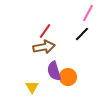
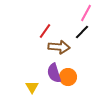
pink line: moved 2 px left
black line: moved 2 px up
brown arrow: moved 15 px right; rotated 15 degrees clockwise
purple semicircle: moved 2 px down
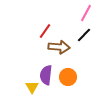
black line: moved 2 px right, 3 px down
purple semicircle: moved 8 px left, 2 px down; rotated 24 degrees clockwise
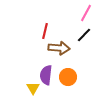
red line: rotated 21 degrees counterclockwise
brown arrow: moved 1 px down
yellow triangle: moved 1 px right, 1 px down
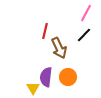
brown arrow: rotated 60 degrees clockwise
purple semicircle: moved 2 px down
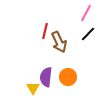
black line: moved 4 px right, 1 px up
brown arrow: moved 6 px up
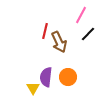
pink line: moved 5 px left, 2 px down
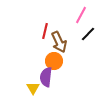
orange circle: moved 14 px left, 16 px up
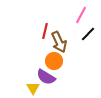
purple semicircle: rotated 66 degrees counterclockwise
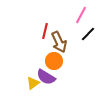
yellow triangle: moved 5 px up; rotated 24 degrees clockwise
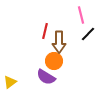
pink line: rotated 42 degrees counterclockwise
brown arrow: rotated 25 degrees clockwise
yellow triangle: moved 23 px left, 1 px up
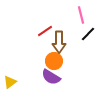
red line: rotated 42 degrees clockwise
purple semicircle: moved 5 px right
